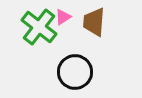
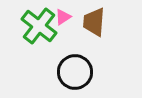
green cross: moved 1 px up
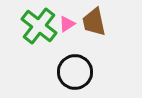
pink triangle: moved 4 px right, 7 px down
brown trapezoid: rotated 16 degrees counterclockwise
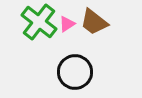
brown trapezoid: rotated 40 degrees counterclockwise
green cross: moved 4 px up
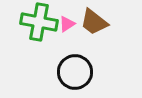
green cross: rotated 27 degrees counterclockwise
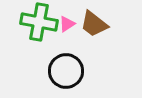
brown trapezoid: moved 2 px down
black circle: moved 9 px left, 1 px up
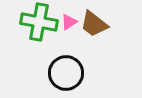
pink triangle: moved 2 px right, 2 px up
black circle: moved 2 px down
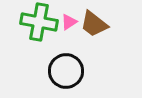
black circle: moved 2 px up
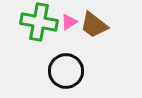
brown trapezoid: moved 1 px down
